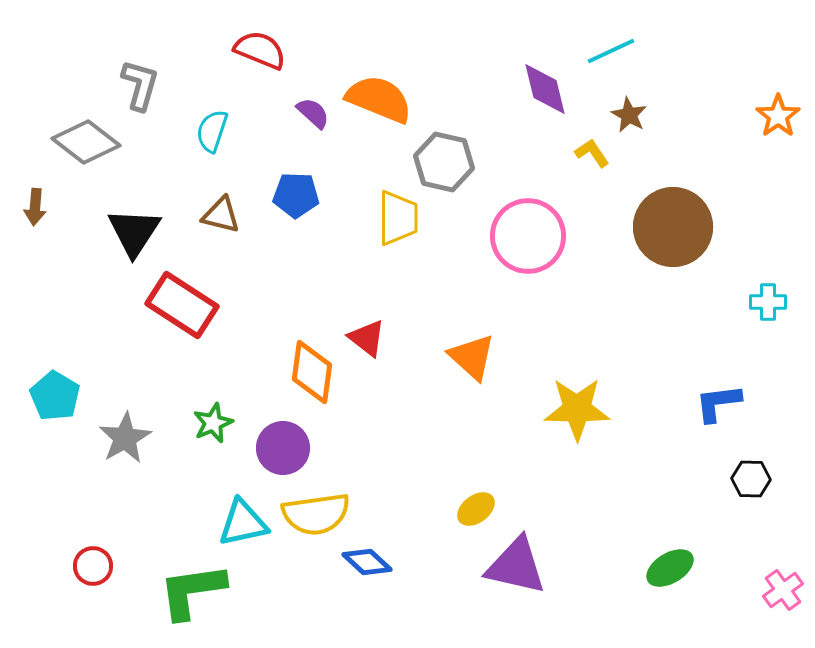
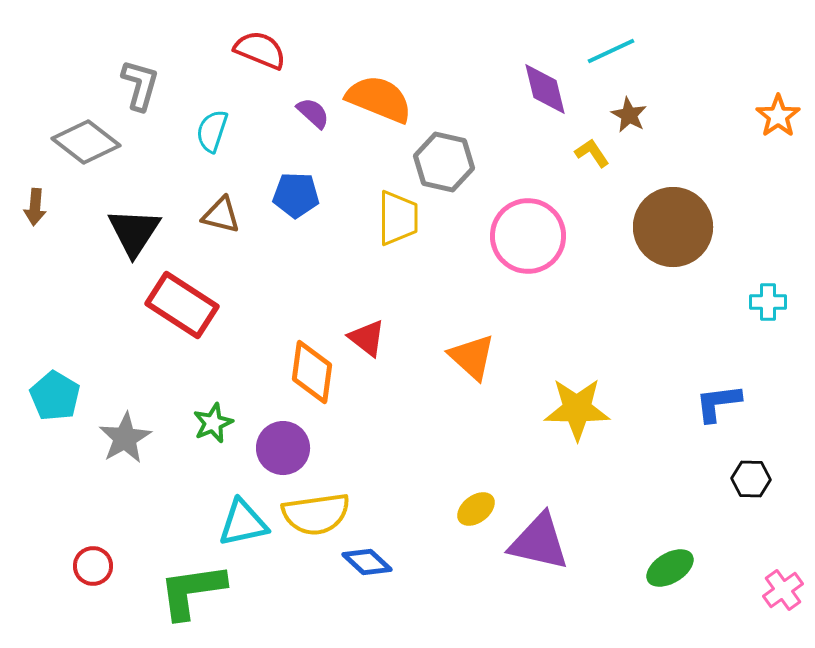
purple triangle: moved 23 px right, 24 px up
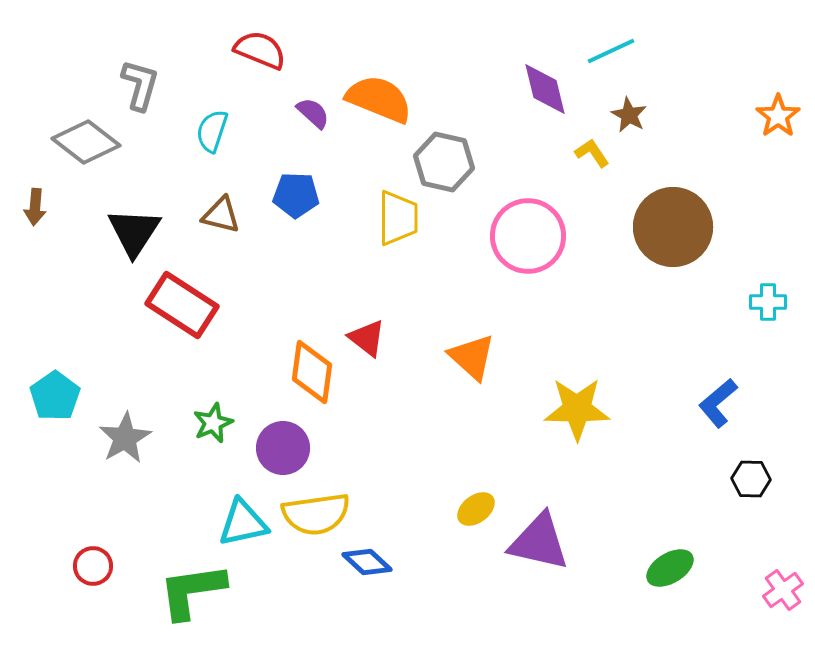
cyan pentagon: rotated 6 degrees clockwise
blue L-shape: rotated 33 degrees counterclockwise
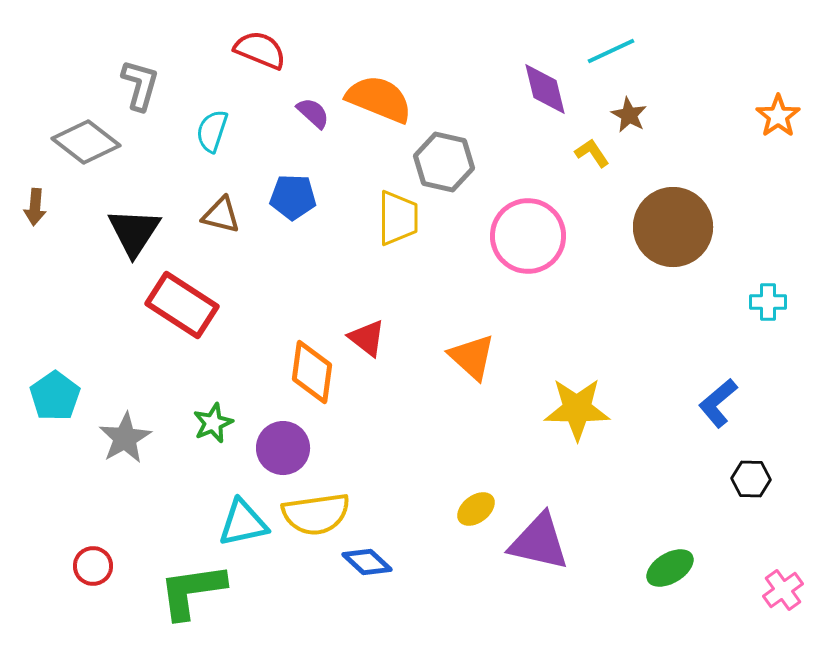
blue pentagon: moved 3 px left, 2 px down
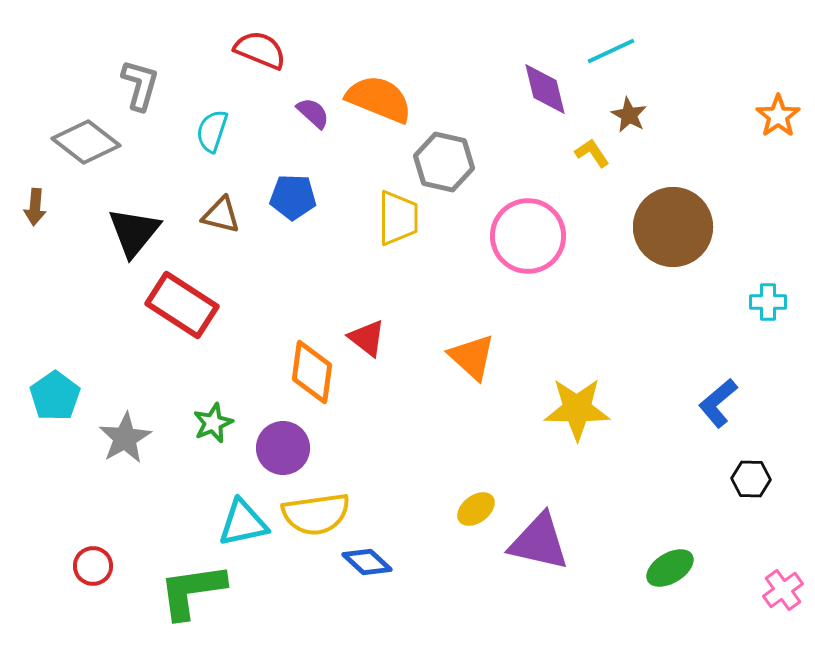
black triangle: rotated 6 degrees clockwise
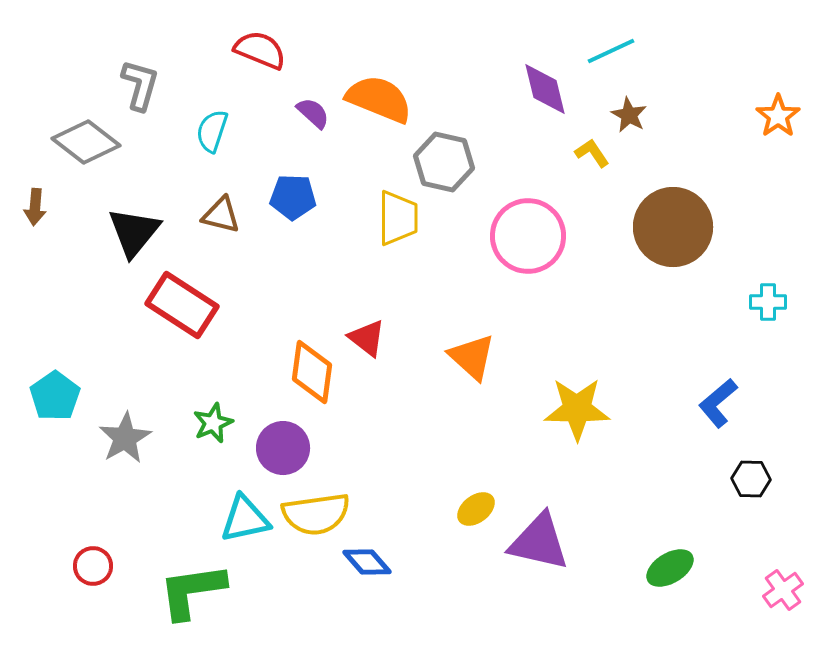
cyan triangle: moved 2 px right, 4 px up
blue diamond: rotated 6 degrees clockwise
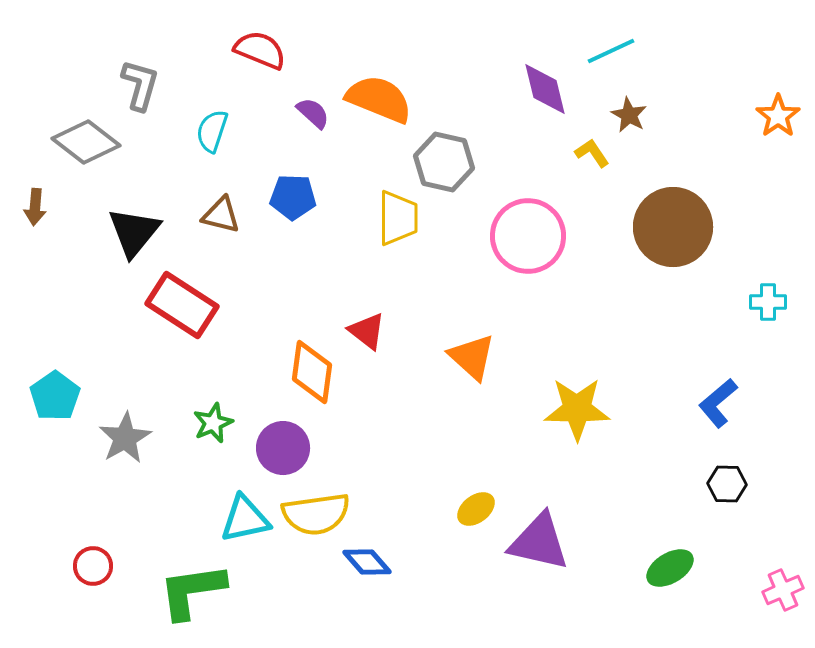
red triangle: moved 7 px up
black hexagon: moved 24 px left, 5 px down
pink cross: rotated 12 degrees clockwise
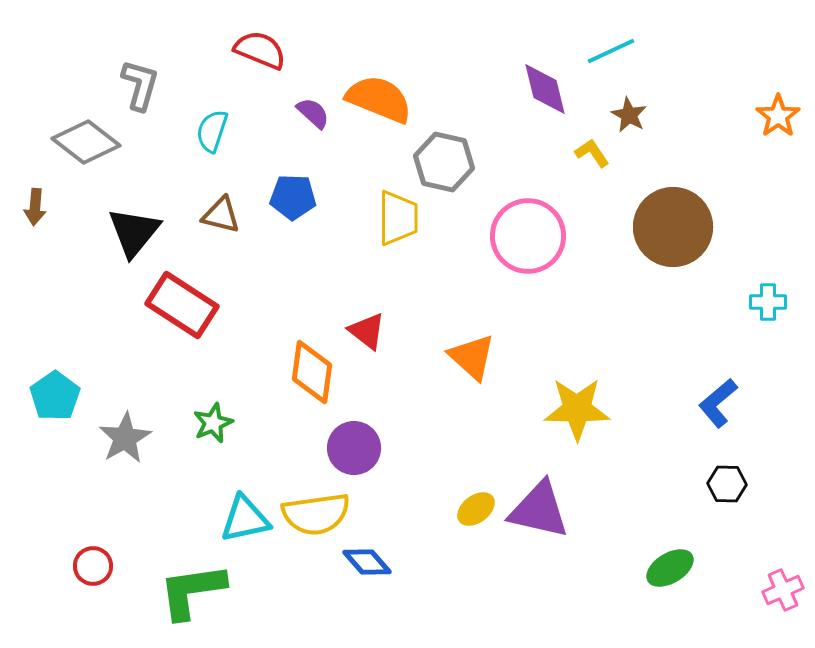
purple circle: moved 71 px right
purple triangle: moved 32 px up
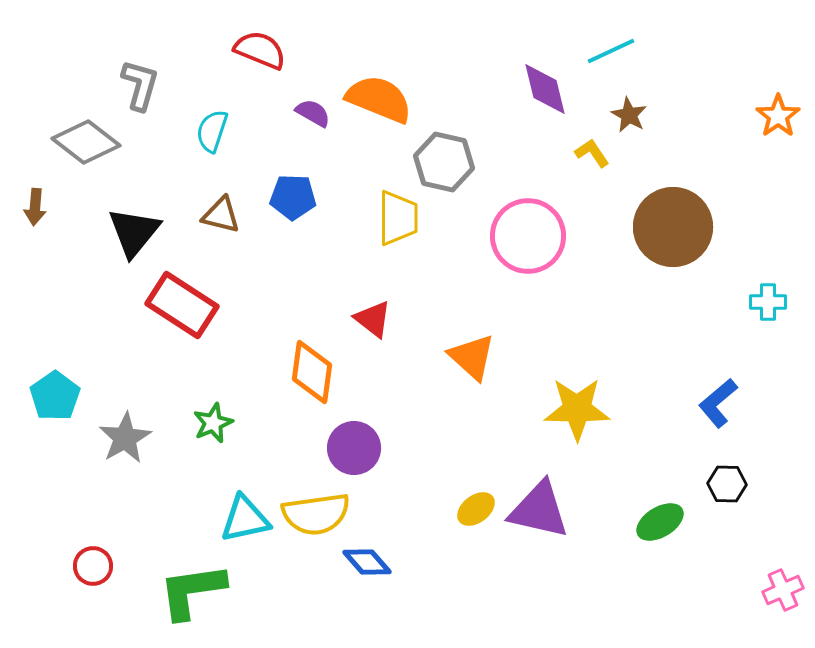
purple semicircle: rotated 12 degrees counterclockwise
red triangle: moved 6 px right, 12 px up
green ellipse: moved 10 px left, 46 px up
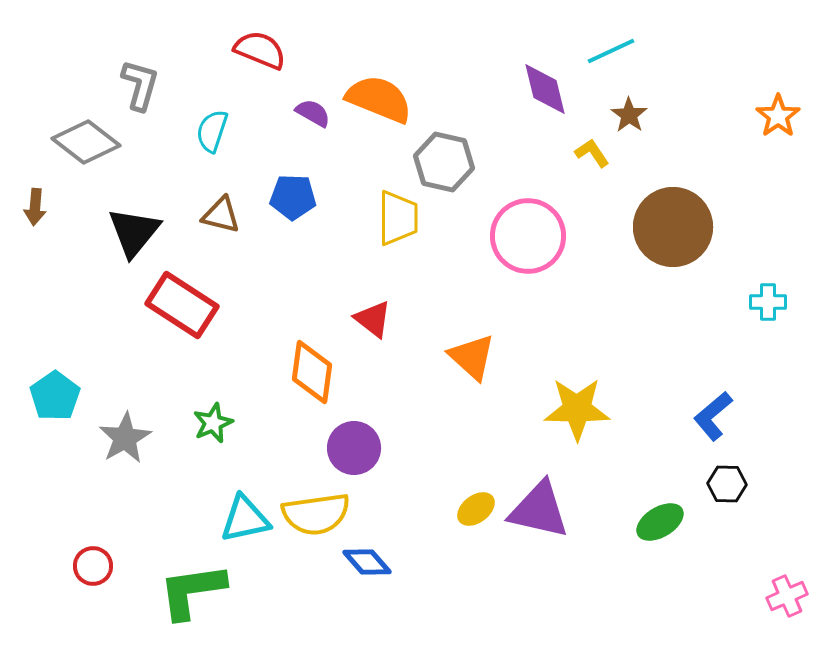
brown star: rotated 6 degrees clockwise
blue L-shape: moved 5 px left, 13 px down
pink cross: moved 4 px right, 6 px down
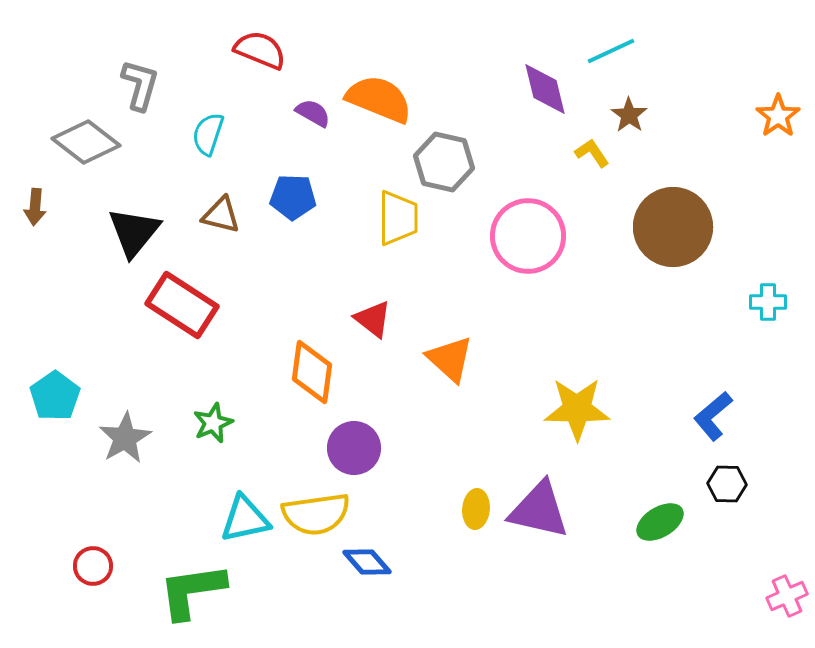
cyan semicircle: moved 4 px left, 3 px down
orange triangle: moved 22 px left, 2 px down
yellow ellipse: rotated 48 degrees counterclockwise
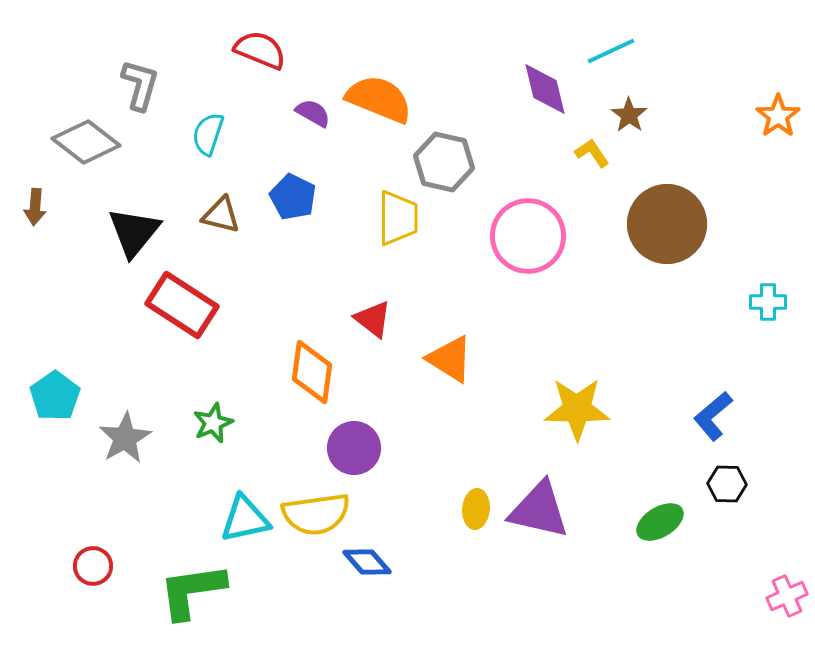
blue pentagon: rotated 24 degrees clockwise
brown circle: moved 6 px left, 3 px up
orange triangle: rotated 10 degrees counterclockwise
